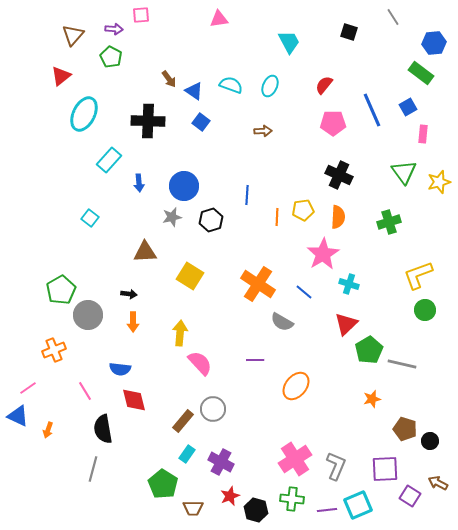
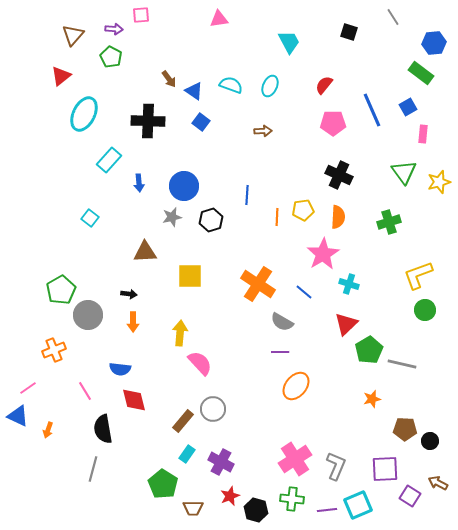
yellow square at (190, 276): rotated 32 degrees counterclockwise
purple line at (255, 360): moved 25 px right, 8 px up
brown pentagon at (405, 429): rotated 15 degrees counterclockwise
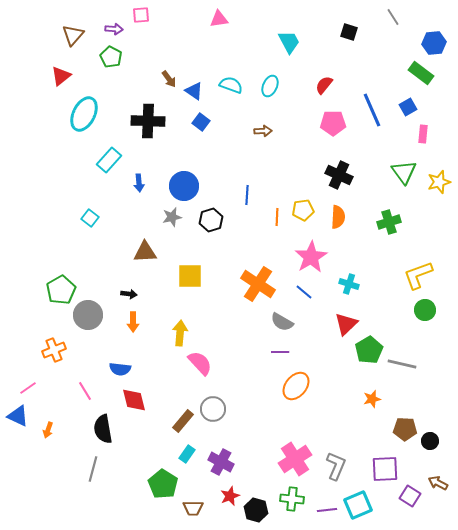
pink star at (323, 254): moved 12 px left, 3 px down
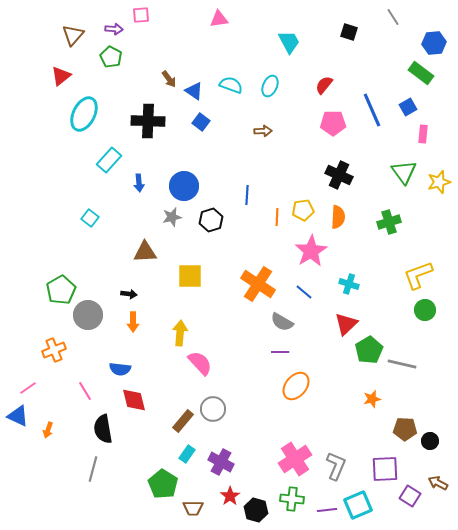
pink star at (311, 257): moved 6 px up
red star at (230, 496): rotated 12 degrees counterclockwise
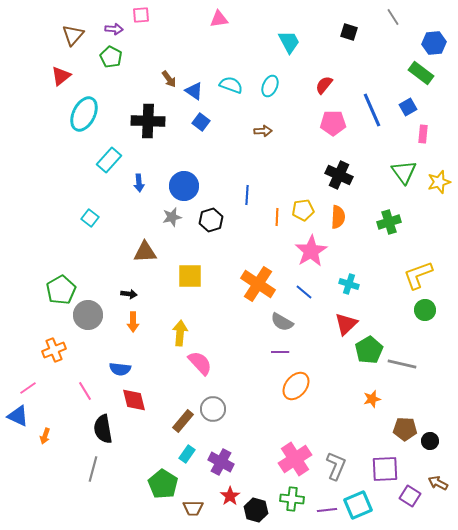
orange arrow at (48, 430): moved 3 px left, 6 px down
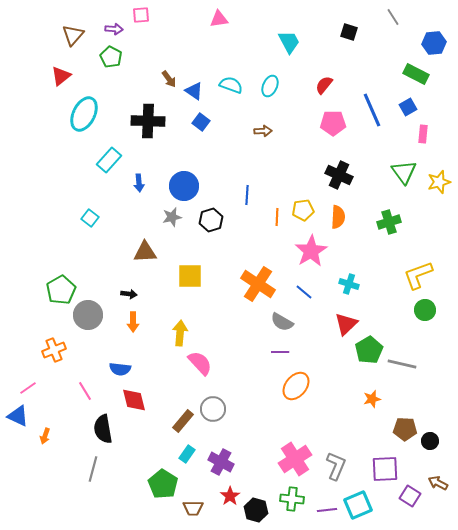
green rectangle at (421, 73): moved 5 px left, 1 px down; rotated 10 degrees counterclockwise
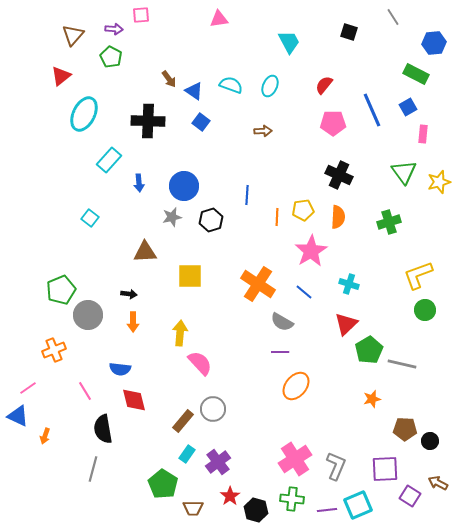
green pentagon at (61, 290): rotated 8 degrees clockwise
purple cross at (221, 462): moved 3 px left; rotated 25 degrees clockwise
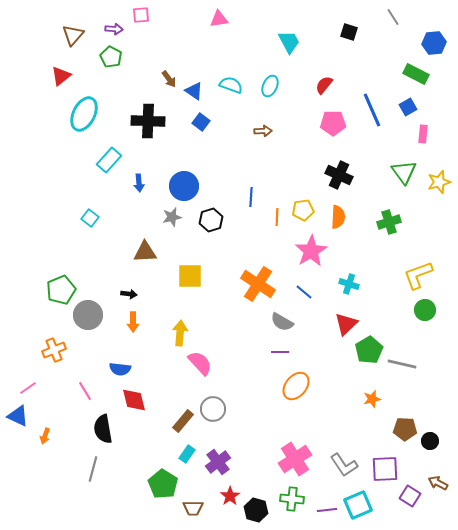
blue line at (247, 195): moved 4 px right, 2 px down
gray L-shape at (336, 466): moved 8 px right, 1 px up; rotated 124 degrees clockwise
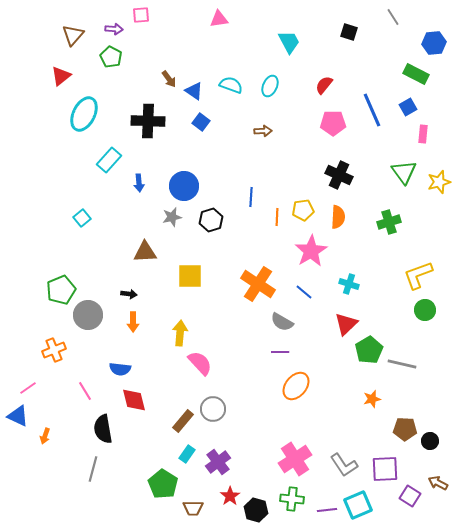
cyan square at (90, 218): moved 8 px left; rotated 12 degrees clockwise
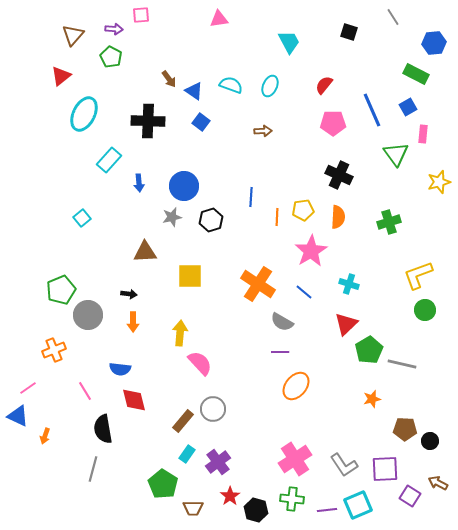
green triangle at (404, 172): moved 8 px left, 18 px up
